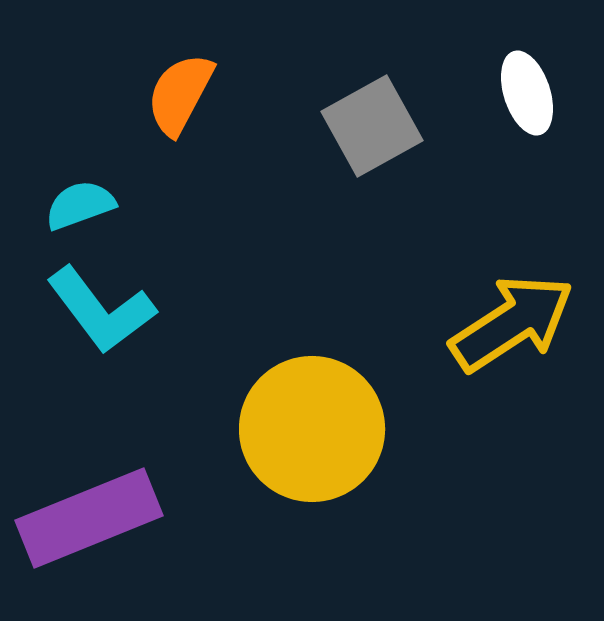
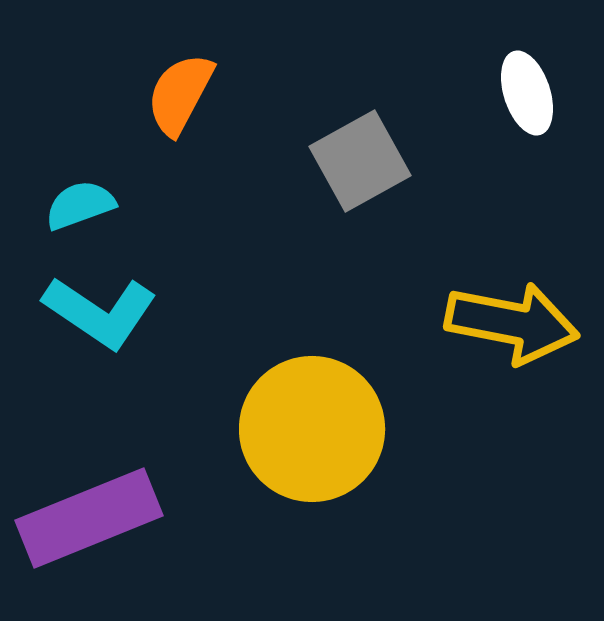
gray square: moved 12 px left, 35 px down
cyan L-shape: moved 1 px left, 2 px down; rotated 19 degrees counterclockwise
yellow arrow: rotated 44 degrees clockwise
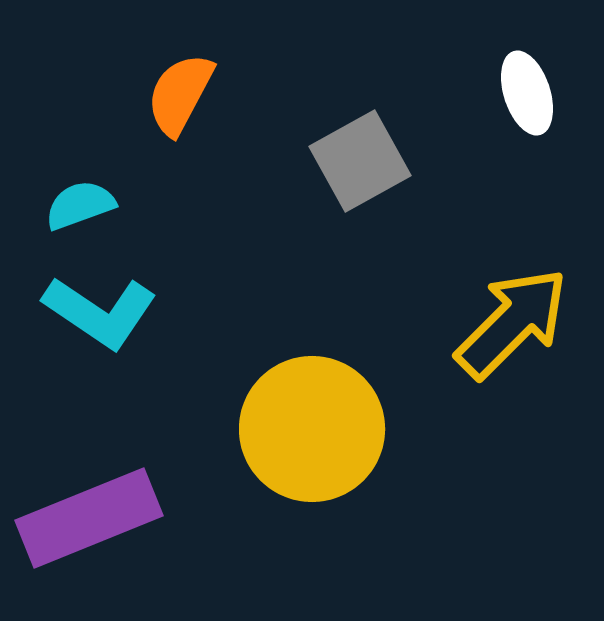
yellow arrow: rotated 56 degrees counterclockwise
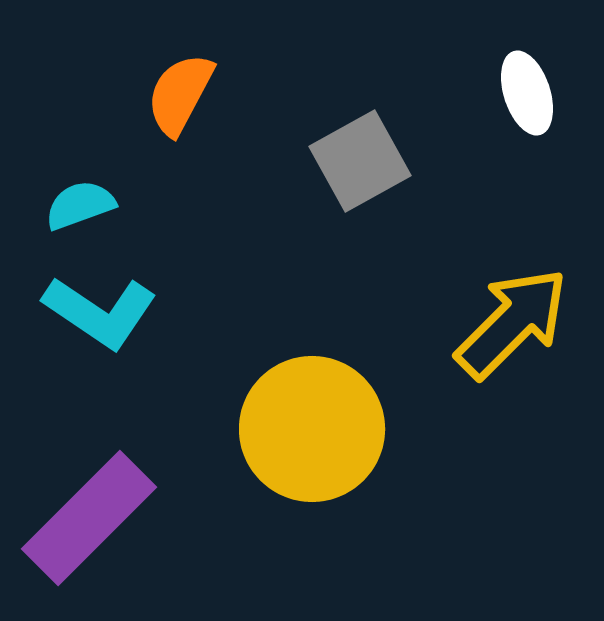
purple rectangle: rotated 23 degrees counterclockwise
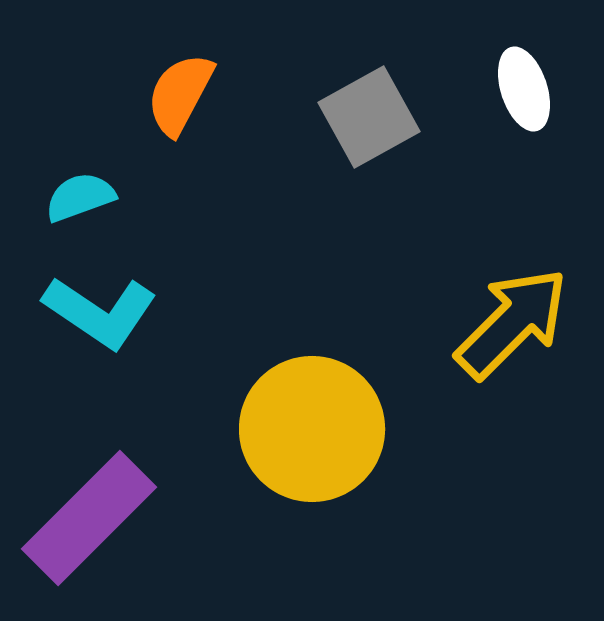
white ellipse: moved 3 px left, 4 px up
gray square: moved 9 px right, 44 px up
cyan semicircle: moved 8 px up
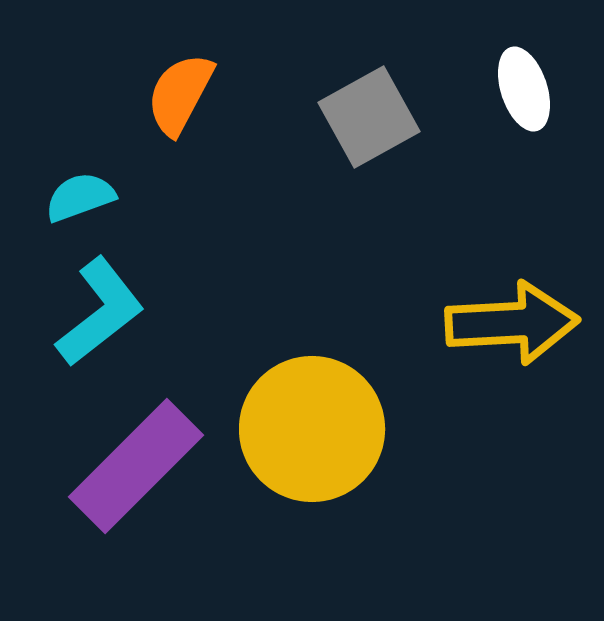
cyan L-shape: rotated 72 degrees counterclockwise
yellow arrow: rotated 42 degrees clockwise
purple rectangle: moved 47 px right, 52 px up
